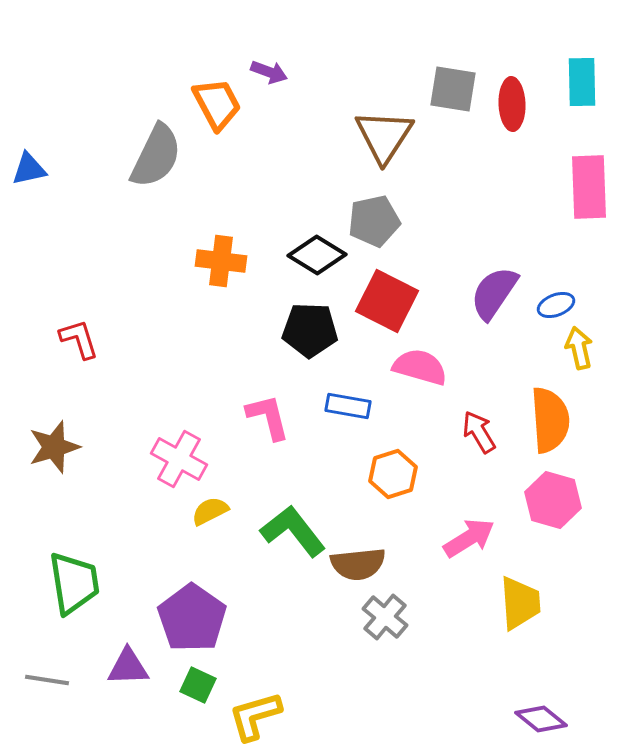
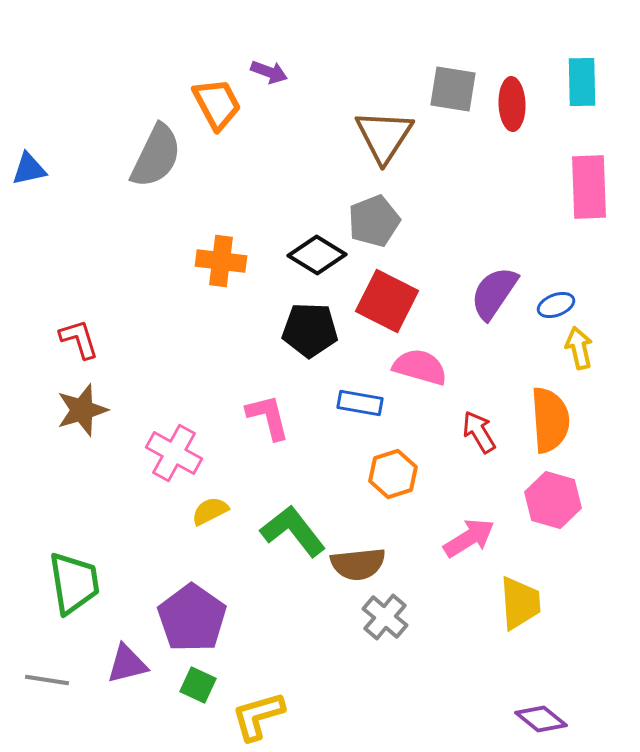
gray pentagon: rotated 9 degrees counterclockwise
blue rectangle: moved 12 px right, 3 px up
brown star: moved 28 px right, 37 px up
pink cross: moved 5 px left, 6 px up
purple triangle: moved 1 px left, 3 px up; rotated 12 degrees counterclockwise
yellow L-shape: moved 3 px right
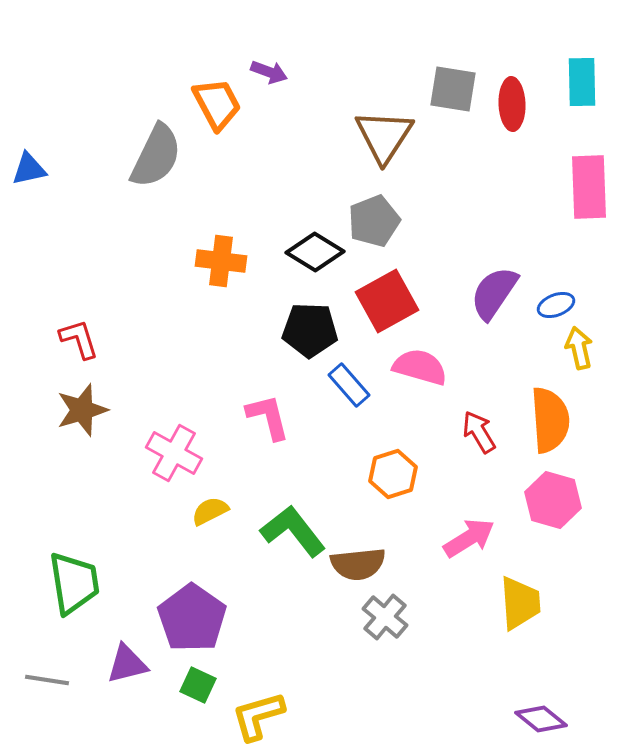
black diamond: moved 2 px left, 3 px up
red square: rotated 34 degrees clockwise
blue rectangle: moved 11 px left, 18 px up; rotated 39 degrees clockwise
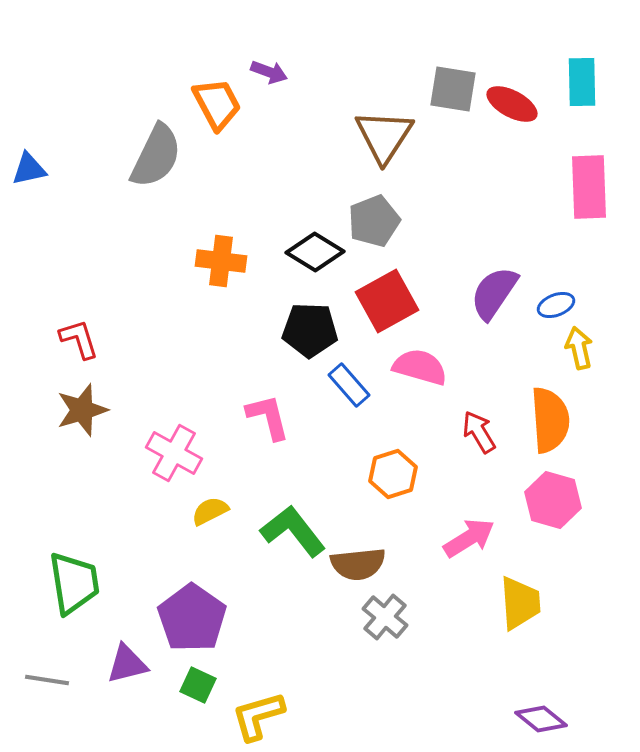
red ellipse: rotated 60 degrees counterclockwise
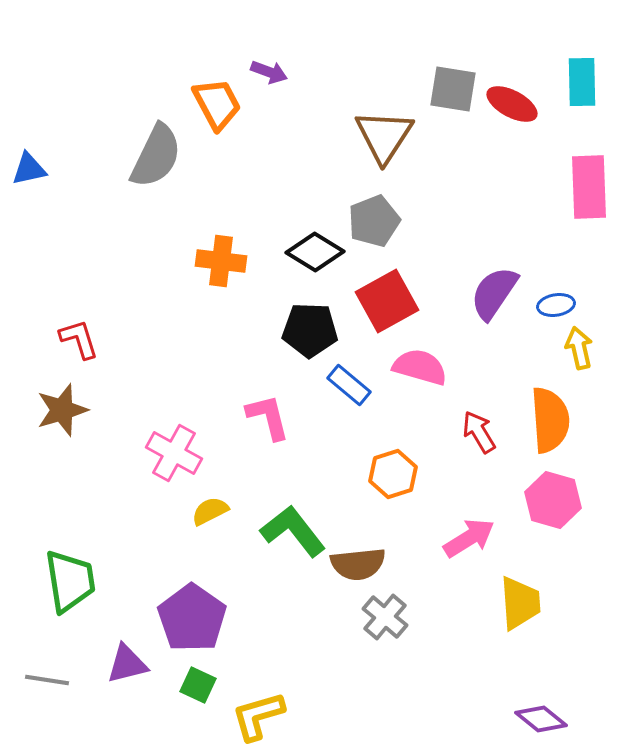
blue ellipse: rotated 12 degrees clockwise
blue rectangle: rotated 9 degrees counterclockwise
brown star: moved 20 px left
green trapezoid: moved 4 px left, 2 px up
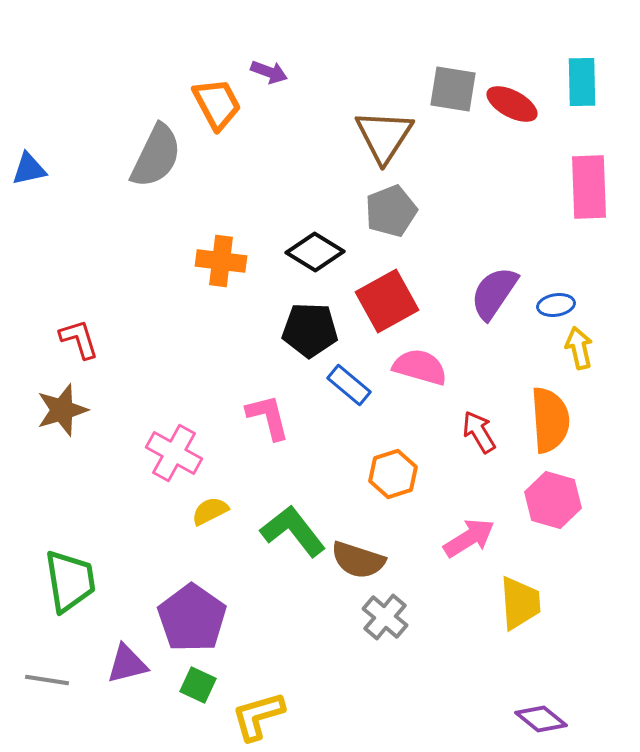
gray pentagon: moved 17 px right, 10 px up
brown semicircle: moved 4 px up; rotated 24 degrees clockwise
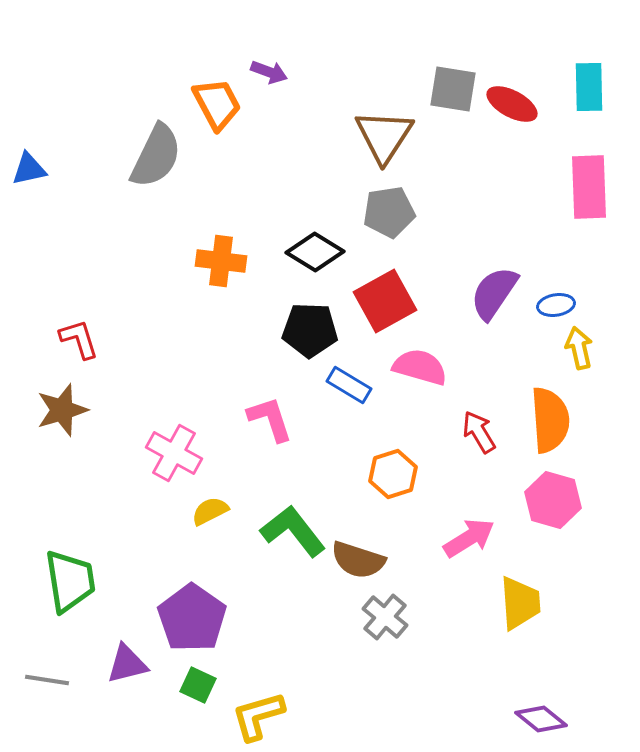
cyan rectangle: moved 7 px right, 5 px down
gray pentagon: moved 2 px left, 1 px down; rotated 12 degrees clockwise
red square: moved 2 px left
blue rectangle: rotated 9 degrees counterclockwise
pink L-shape: moved 2 px right, 2 px down; rotated 4 degrees counterclockwise
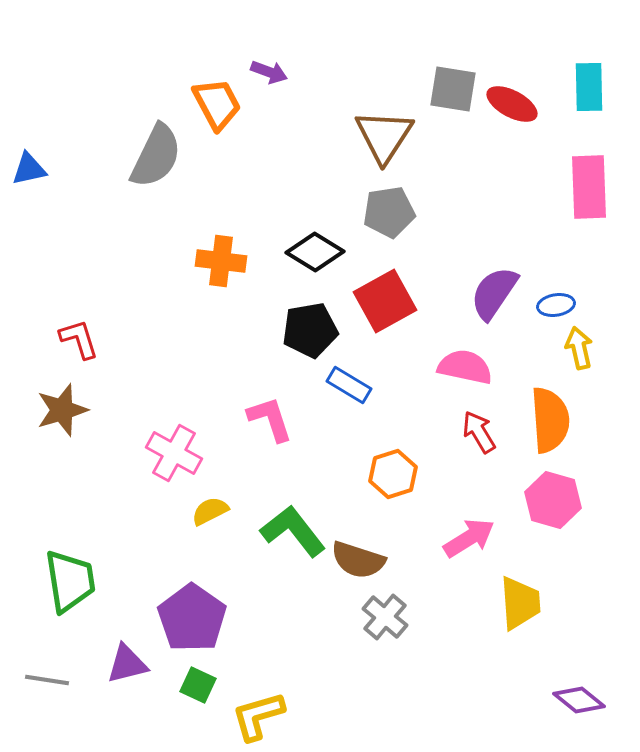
black pentagon: rotated 12 degrees counterclockwise
pink semicircle: moved 45 px right; rotated 4 degrees counterclockwise
purple diamond: moved 38 px right, 19 px up
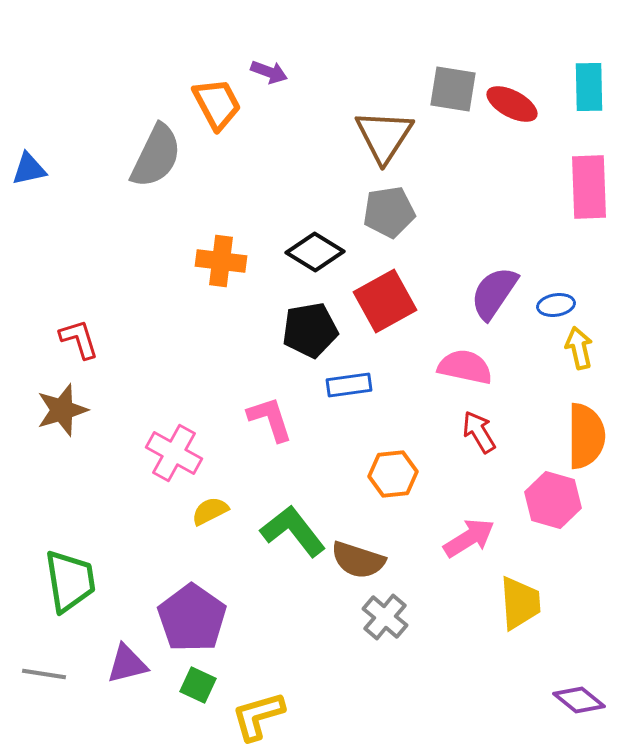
blue rectangle: rotated 39 degrees counterclockwise
orange semicircle: moved 36 px right, 16 px down; rotated 4 degrees clockwise
orange hexagon: rotated 12 degrees clockwise
gray line: moved 3 px left, 6 px up
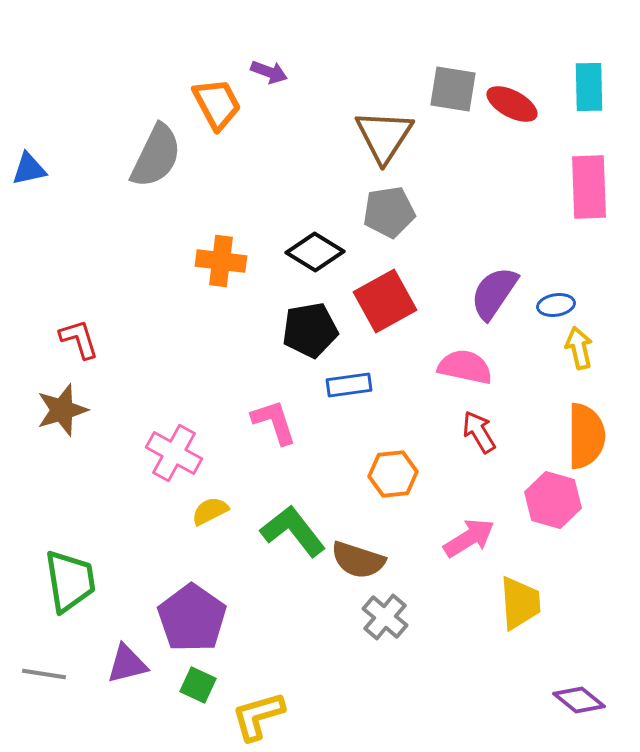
pink L-shape: moved 4 px right, 3 px down
